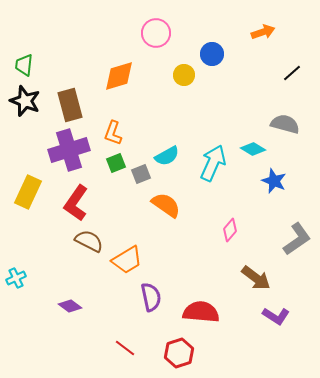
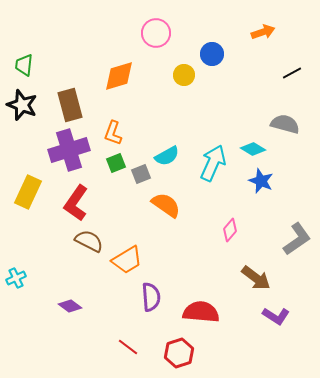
black line: rotated 12 degrees clockwise
black star: moved 3 px left, 4 px down
blue star: moved 13 px left
purple semicircle: rotated 8 degrees clockwise
red line: moved 3 px right, 1 px up
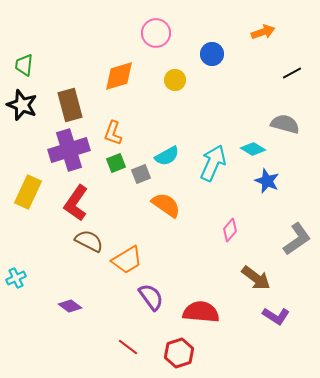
yellow circle: moved 9 px left, 5 px down
blue star: moved 6 px right
purple semicircle: rotated 32 degrees counterclockwise
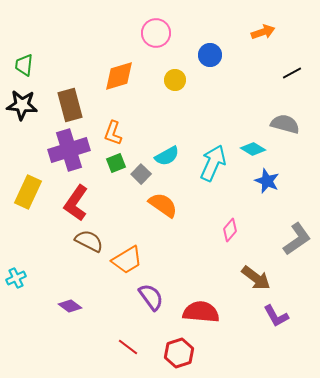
blue circle: moved 2 px left, 1 px down
black star: rotated 16 degrees counterclockwise
gray square: rotated 24 degrees counterclockwise
orange semicircle: moved 3 px left
purple L-shape: rotated 28 degrees clockwise
